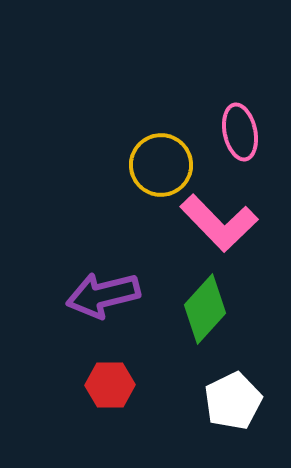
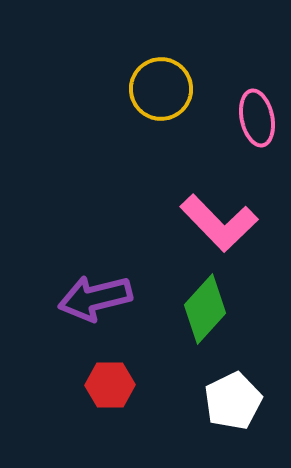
pink ellipse: moved 17 px right, 14 px up
yellow circle: moved 76 px up
purple arrow: moved 8 px left, 3 px down
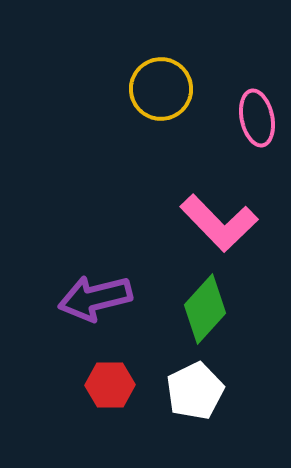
white pentagon: moved 38 px left, 10 px up
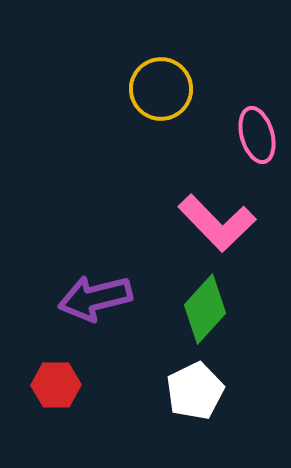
pink ellipse: moved 17 px down; rotated 4 degrees counterclockwise
pink L-shape: moved 2 px left
red hexagon: moved 54 px left
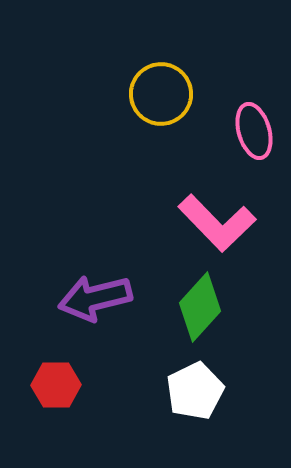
yellow circle: moved 5 px down
pink ellipse: moved 3 px left, 4 px up
green diamond: moved 5 px left, 2 px up
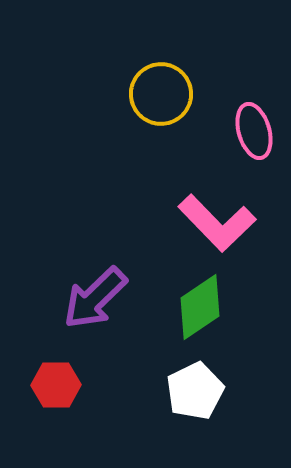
purple arrow: rotated 30 degrees counterclockwise
green diamond: rotated 14 degrees clockwise
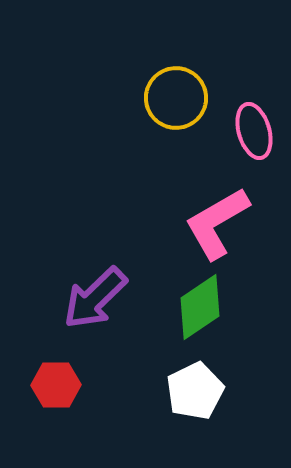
yellow circle: moved 15 px right, 4 px down
pink L-shape: rotated 104 degrees clockwise
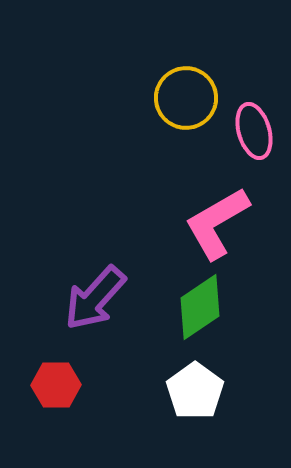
yellow circle: moved 10 px right
purple arrow: rotated 4 degrees counterclockwise
white pentagon: rotated 10 degrees counterclockwise
